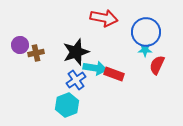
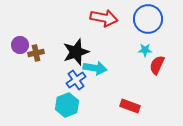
blue circle: moved 2 px right, 13 px up
red rectangle: moved 16 px right, 32 px down
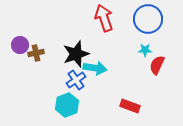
red arrow: rotated 120 degrees counterclockwise
black star: moved 2 px down
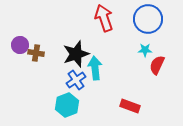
brown cross: rotated 21 degrees clockwise
cyan arrow: rotated 105 degrees counterclockwise
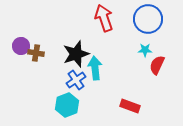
purple circle: moved 1 px right, 1 px down
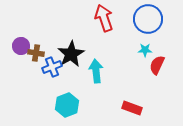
black star: moved 5 px left; rotated 12 degrees counterclockwise
cyan arrow: moved 1 px right, 3 px down
blue cross: moved 24 px left, 13 px up; rotated 12 degrees clockwise
red rectangle: moved 2 px right, 2 px down
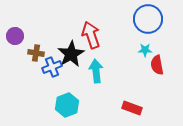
red arrow: moved 13 px left, 17 px down
purple circle: moved 6 px left, 10 px up
red semicircle: rotated 36 degrees counterclockwise
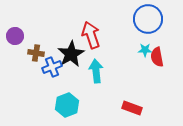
red semicircle: moved 8 px up
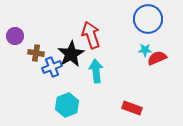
red semicircle: moved 1 px down; rotated 78 degrees clockwise
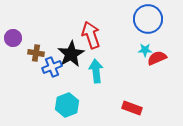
purple circle: moved 2 px left, 2 px down
